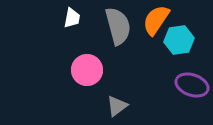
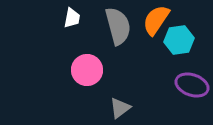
gray triangle: moved 3 px right, 2 px down
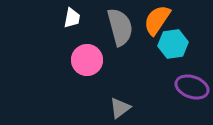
orange semicircle: moved 1 px right
gray semicircle: moved 2 px right, 1 px down
cyan hexagon: moved 6 px left, 4 px down
pink circle: moved 10 px up
purple ellipse: moved 2 px down
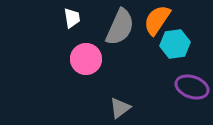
white trapezoid: rotated 20 degrees counterclockwise
gray semicircle: rotated 39 degrees clockwise
cyan hexagon: moved 2 px right
pink circle: moved 1 px left, 1 px up
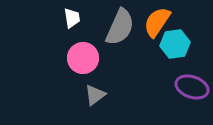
orange semicircle: moved 2 px down
pink circle: moved 3 px left, 1 px up
gray triangle: moved 25 px left, 13 px up
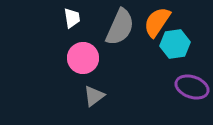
gray triangle: moved 1 px left, 1 px down
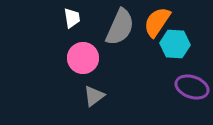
cyan hexagon: rotated 12 degrees clockwise
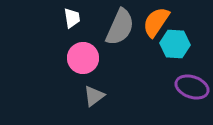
orange semicircle: moved 1 px left
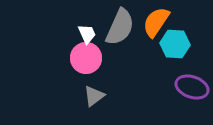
white trapezoid: moved 15 px right, 16 px down; rotated 15 degrees counterclockwise
pink circle: moved 3 px right
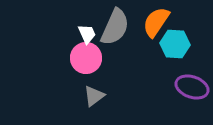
gray semicircle: moved 5 px left
